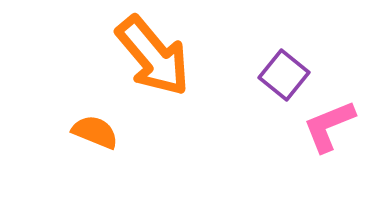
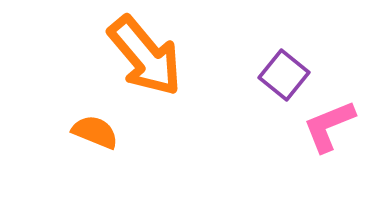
orange arrow: moved 8 px left
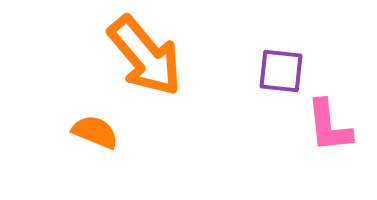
purple square: moved 3 px left, 4 px up; rotated 33 degrees counterclockwise
pink L-shape: rotated 74 degrees counterclockwise
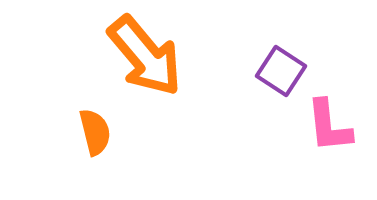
purple square: rotated 27 degrees clockwise
orange semicircle: rotated 54 degrees clockwise
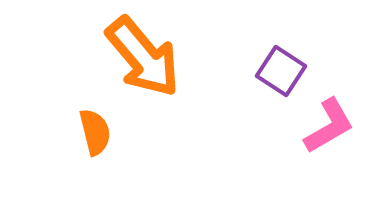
orange arrow: moved 2 px left, 1 px down
pink L-shape: rotated 114 degrees counterclockwise
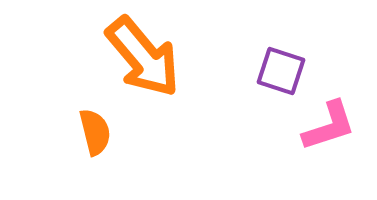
purple square: rotated 15 degrees counterclockwise
pink L-shape: rotated 12 degrees clockwise
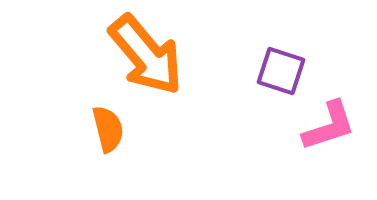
orange arrow: moved 3 px right, 2 px up
orange semicircle: moved 13 px right, 3 px up
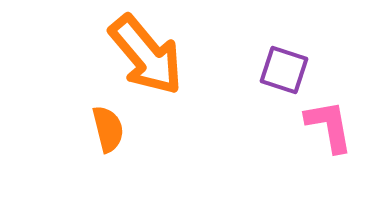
purple square: moved 3 px right, 1 px up
pink L-shape: rotated 82 degrees counterclockwise
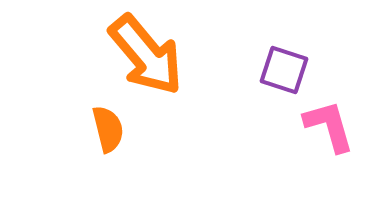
pink L-shape: rotated 6 degrees counterclockwise
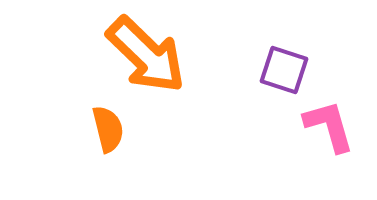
orange arrow: rotated 6 degrees counterclockwise
